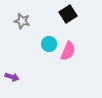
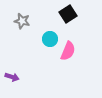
cyan circle: moved 1 px right, 5 px up
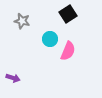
purple arrow: moved 1 px right, 1 px down
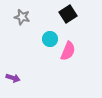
gray star: moved 4 px up
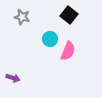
black square: moved 1 px right, 1 px down; rotated 18 degrees counterclockwise
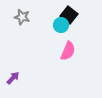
cyan circle: moved 11 px right, 14 px up
purple arrow: rotated 64 degrees counterclockwise
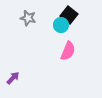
gray star: moved 6 px right, 1 px down
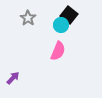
gray star: rotated 21 degrees clockwise
pink semicircle: moved 10 px left
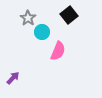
black square: rotated 12 degrees clockwise
cyan circle: moved 19 px left, 7 px down
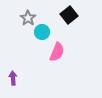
pink semicircle: moved 1 px left, 1 px down
purple arrow: rotated 48 degrees counterclockwise
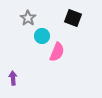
black square: moved 4 px right, 3 px down; rotated 30 degrees counterclockwise
cyan circle: moved 4 px down
